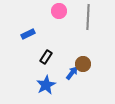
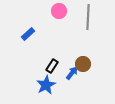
blue rectangle: rotated 16 degrees counterclockwise
black rectangle: moved 6 px right, 9 px down
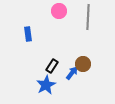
blue rectangle: rotated 56 degrees counterclockwise
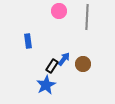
gray line: moved 1 px left
blue rectangle: moved 7 px down
blue arrow: moved 8 px left, 14 px up
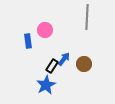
pink circle: moved 14 px left, 19 px down
brown circle: moved 1 px right
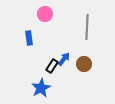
gray line: moved 10 px down
pink circle: moved 16 px up
blue rectangle: moved 1 px right, 3 px up
blue star: moved 5 px left, 3 px down
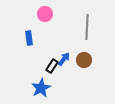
brown circle: moved 4 px up
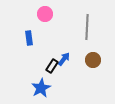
brown circle: moved 9 px right
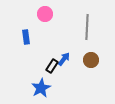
blue rectangle: moved 3 px left, 1 px up
brown circle: moved 2 px left
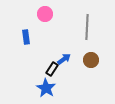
blue arrow: rotated 16 degrees clockwise
black rectangle: moved 3 px down
blue star: moved 5 px right; rotated 12 degrees counterclockwise
